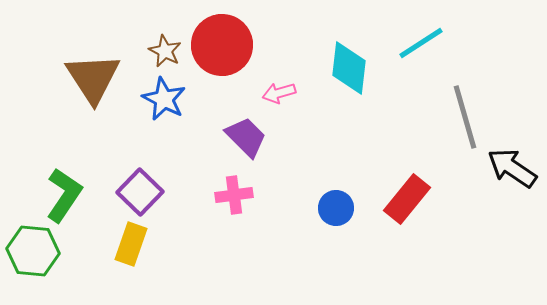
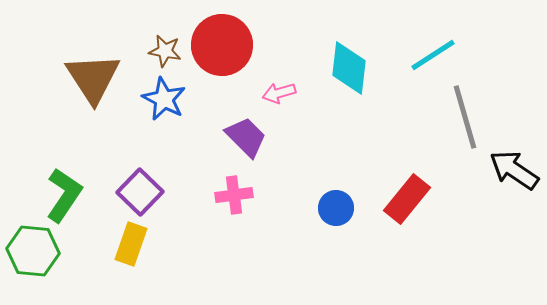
cyan line: moved 12 px right, 12 px down
brown star: rotated 16 degrees counterclockwise
black arrow: moved 2 px right, 2 px down
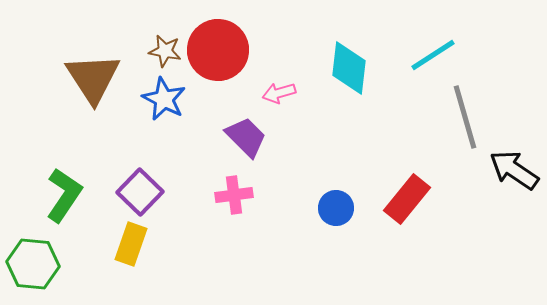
red circle: moved 4 px left, 5 px down
green hexagon: moved 13 px down
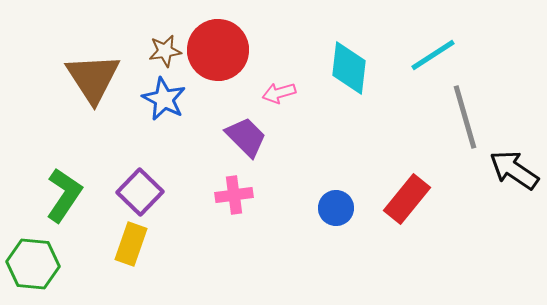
brown star: rotated 20 degrees counterclockwise
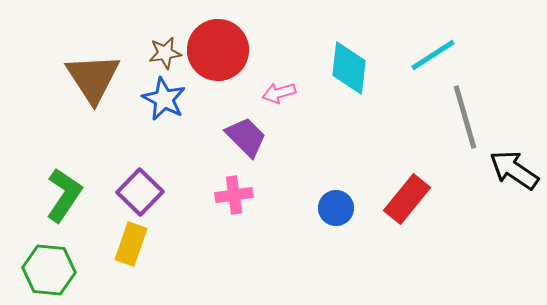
brown star: moved 2 px down
green hexagon: moved 16 px right, 6 px down
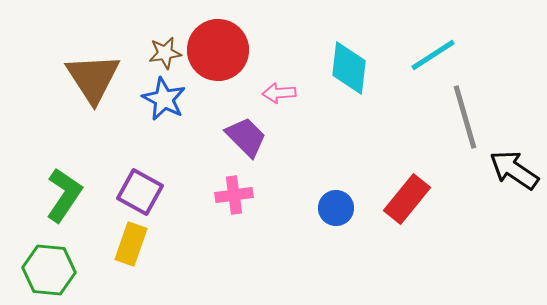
pink arrow: rotated 12 degrees clockwise
purple square: rotated 15 degrees counterclockwise
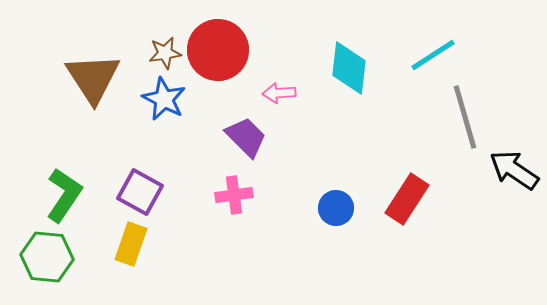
red rectangle: rotated 6 degrees counterclockwise
green hexagon: moved 2 px left, 13 px up
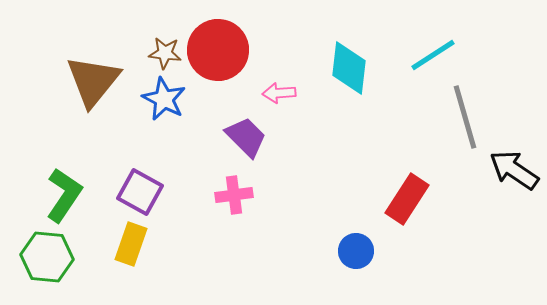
brown star: rotated 16 degrees clockwise
brown triangle: moved 3 px down; rotated 12 degrees clockwise
blue circle: moved 20 px right, 43 px down
